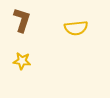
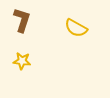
yellow semicircle: rotated 35 degrees clockwise
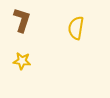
yellow semicircle: rotated 70 degrees clockwise
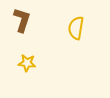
yellow star: moved 5 px right, 2 px down
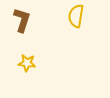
yellow semicircle: moved 12 px up
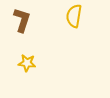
yellow semicircle: moved 2 px left
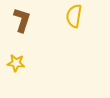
yellow star: moved 11 px left
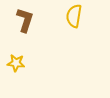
brown L-shape: moved 3 px right
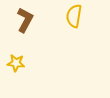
brown L-shape: rotated 10 degrees clockwise
